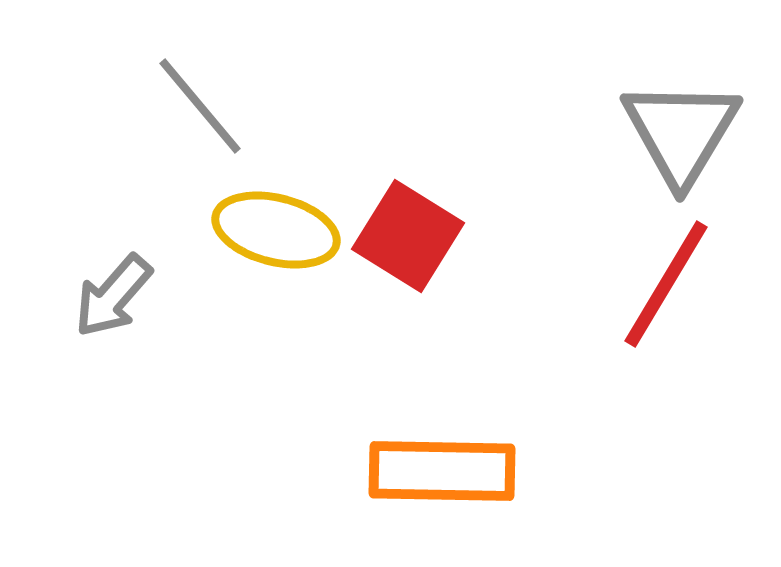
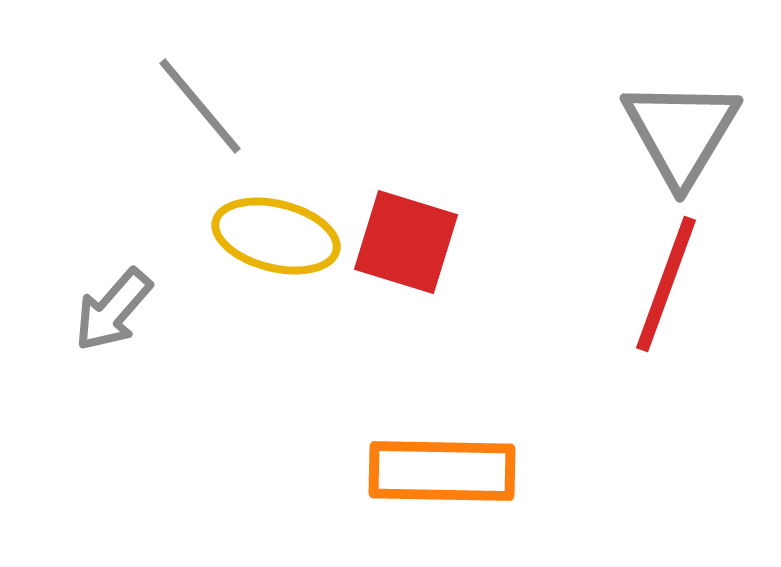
yellow ellipse: moved 6 px down
red square: moved 2 px left, 6 px down; rotated 15 degrees counterclockwise
red line: rotated 11 degrees counterclockwise
gray arrow: moved 14 px down
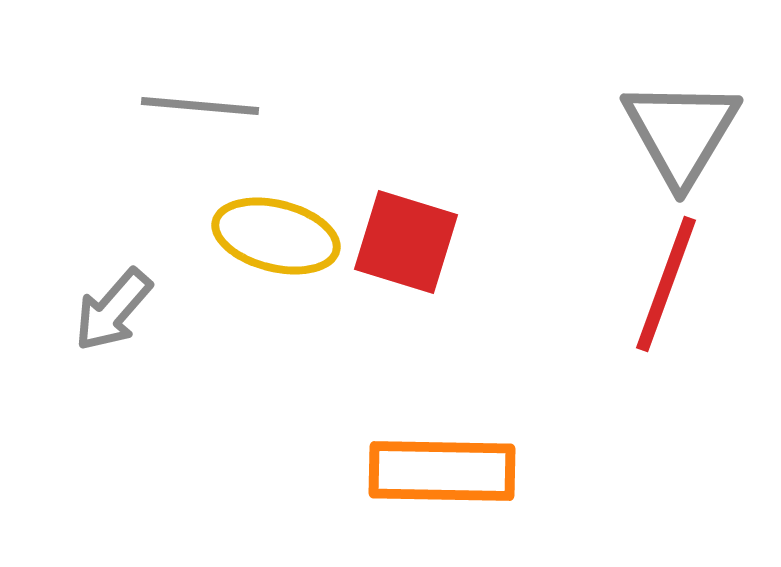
gray line: rotated 45 degrees counterclockwise
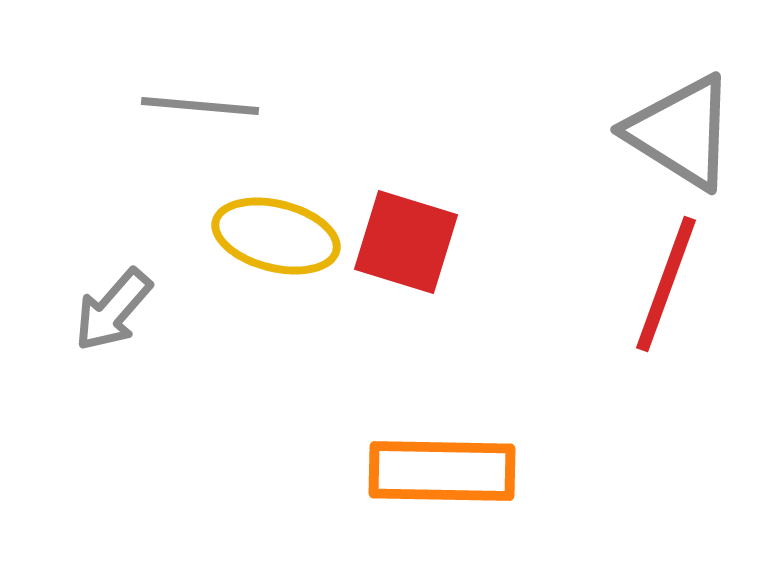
gray triangle: rotated 29 degrees counterclockwise
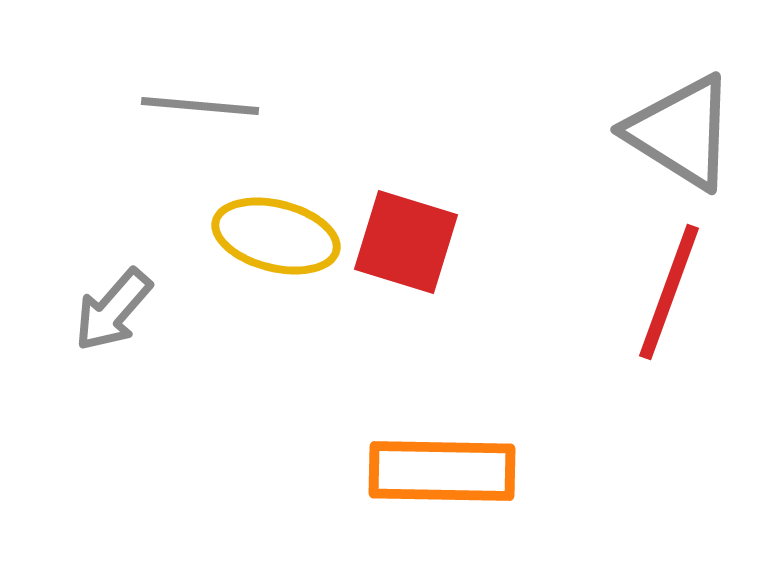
red line: moved 3 px right, 8 px down
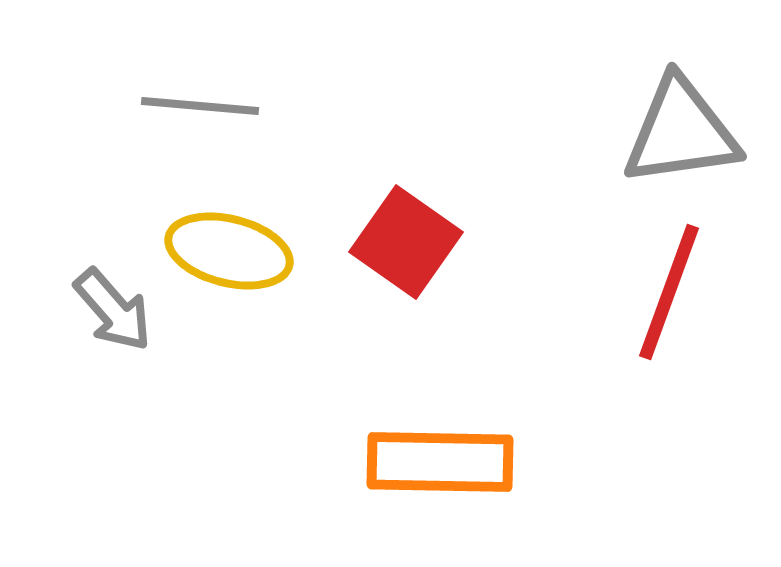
gray triangle: rotated 40 degrees counterclockwise
yellow ellipse: moved 47 px left, 15 px down
red square: rotated 18 degrees clockwise
gray arrow: rotated 82 degrees counterclockwise
orange rectangle: moved 2 px left, 9 px up
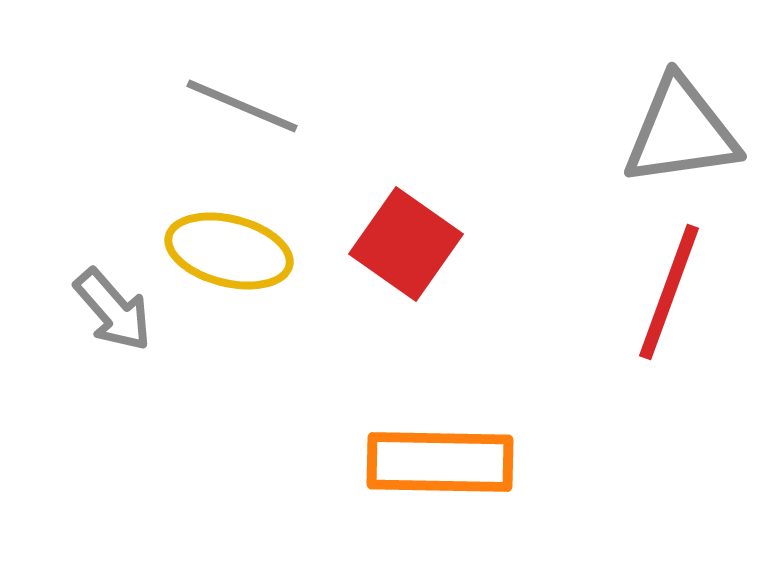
gray line: moved 42 px right; rotated 18 degrees clockwise
red square: moved 2 px down
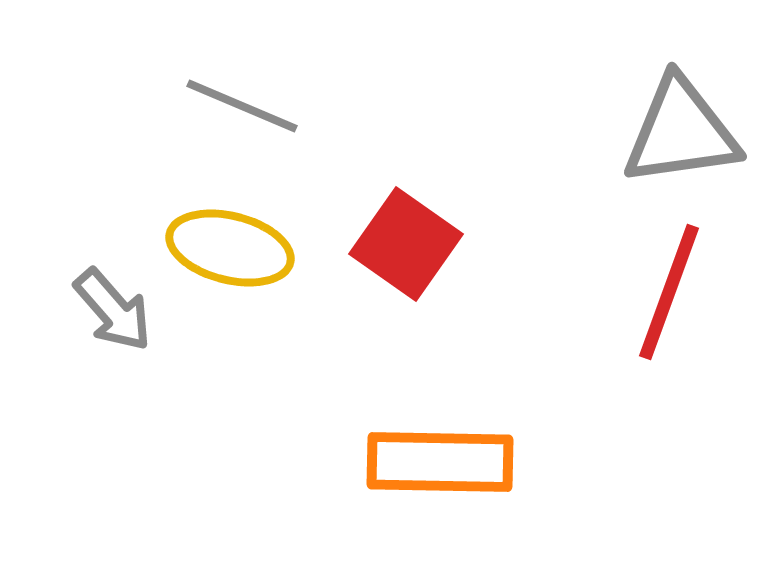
yellow ellipse: moved 1 px right, 3 px up
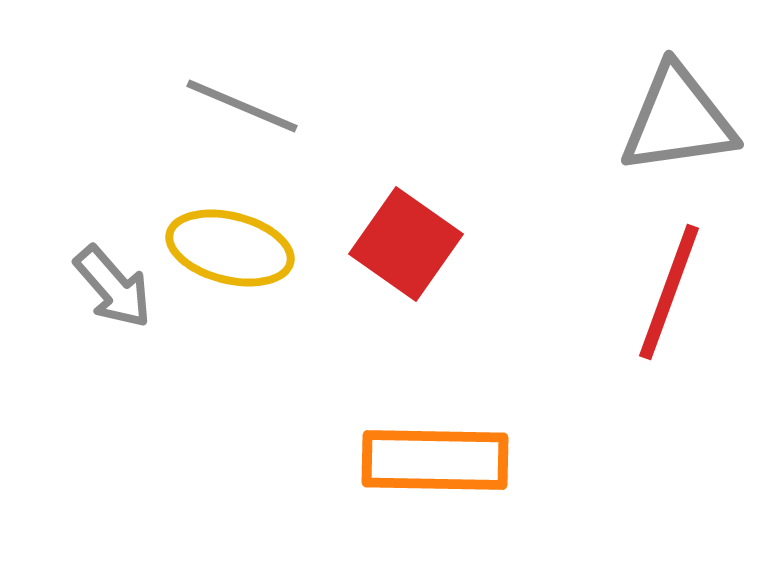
gray triangle: moved 3 px left, 12 px up
gray arrow: moved 23 px up
orange rectangle: moved 5 px left, 2 px up
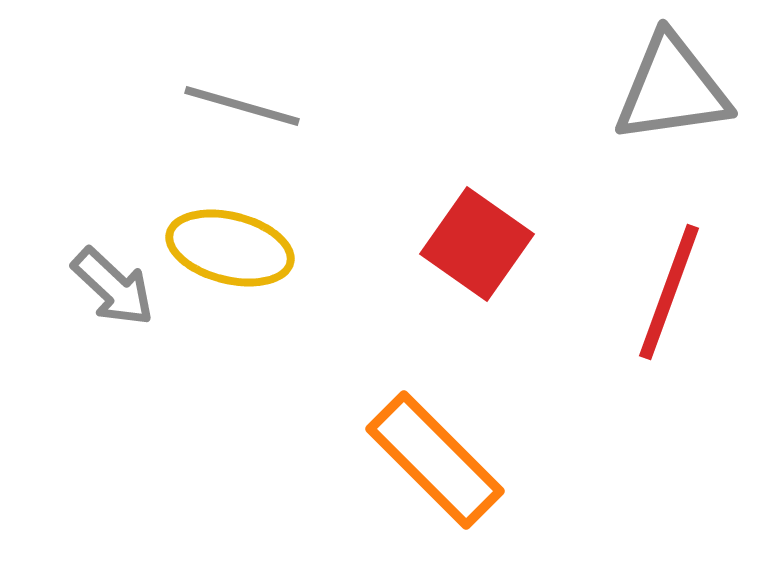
gray line: rotated 7 degrees counterclockwise
gray triangle: moved 6 px left, 31 px up
red square: moved 71 px right
gray arrow: rotated 6 degrees counterclockwise
orange rectangle: rotated 44 degrees clockwise
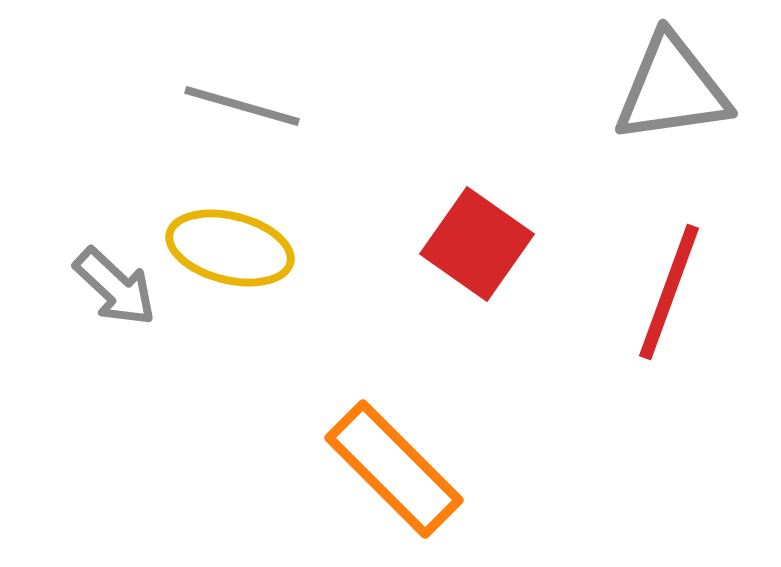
gray arrow: moved 2 px right
orange rectangle: moved 41 px left, 9 px down
